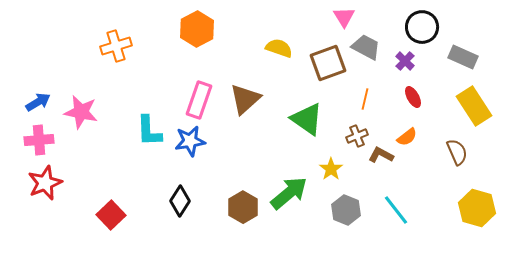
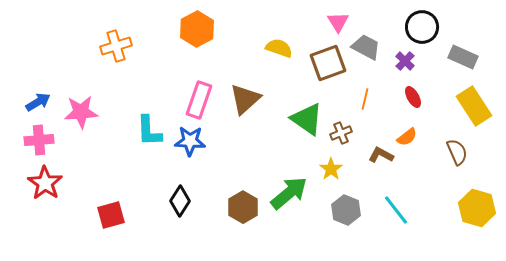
pink triangle: moved 6 px left, 5 px down
pink star: rotated 16 degrees counterclockwise
brown cross: moved 16 px left, 3 px up
blue star: rotated 12 degrees clockwise
red star: rotated 16 degrees counterclockwise
red square: rotated 28 degrees clockwise
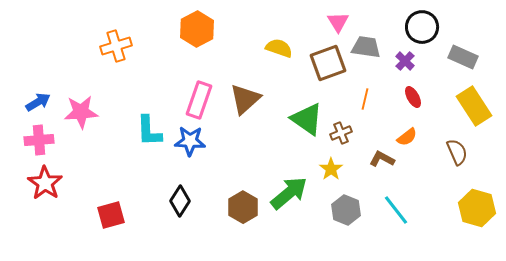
gray trapezoid: rotated 20 degrees counterclockwise
brown L-shape: moved 1 px right, 4 px down
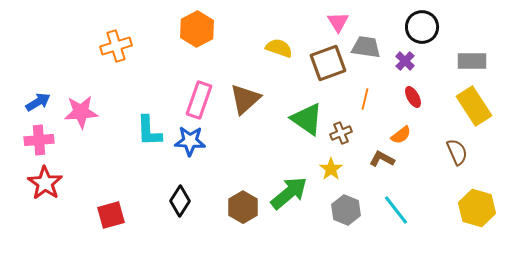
gray rectangle: moved 9 px right, 4 px down; rotated 24 degrees counterclockwise
orange semicircle: moved 6 px left, 2 px up
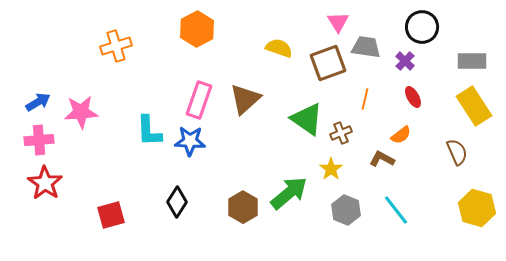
black diamond: moved 3 px left, 1 px down
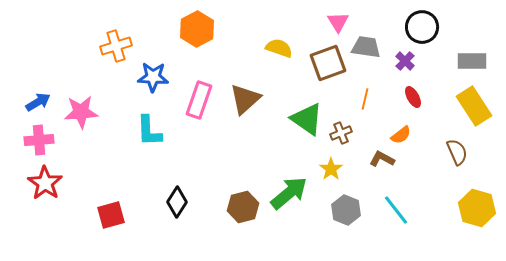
blue star: moved 37 px left, 64 px up
brown hexagon: rotated 16 degrees clockwise
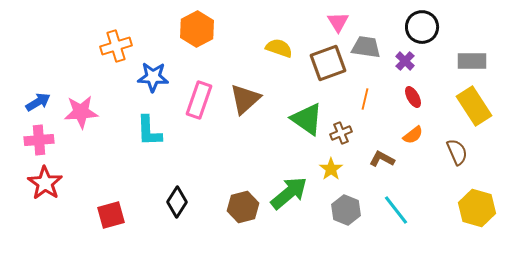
orange semicircle: moved 12 px right
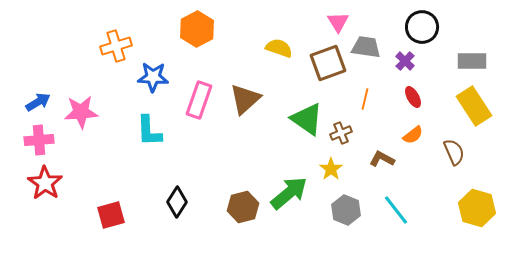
brown semicircle: moved 3 px left
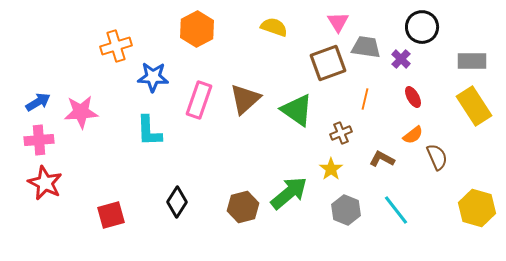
yellow semicircle: moved 5 px left, 21 px up
purple cross: moved 4 px left, 2 px up
green triangle: moved 10 px left, 9 px up
brown semicircle: moved 17 px left, 5 px down
red star: rotated 8 degrees counterclockwise
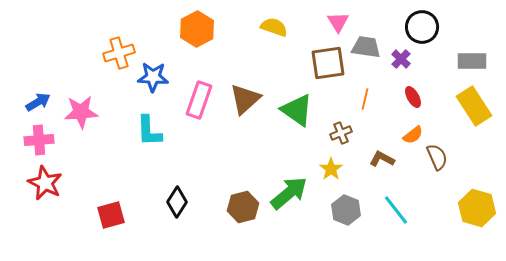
orange cross: moved 3 px right, 7 px down
brown square: rotated 12 degrees clockwise
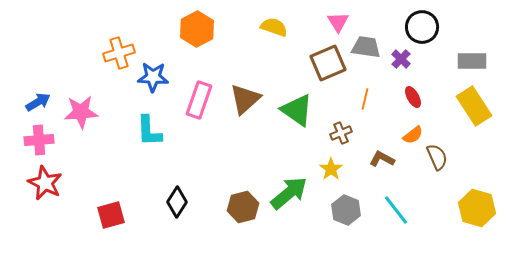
brown square: rotated 15 degrees counterclockwise
